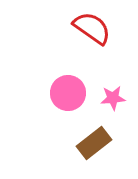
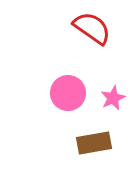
pink star: rotated 20 degrees counterclockwise
brown rectangle: rotated 28 degrees clockwise
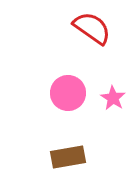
pink star: rotated 15 degrees counterclockwise
brown rectangle: moved 26 px left, 14 px down
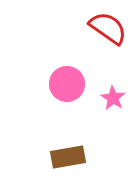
red semicircle: moved 16 px right
pink circle: moved 1 px left, 9 px up
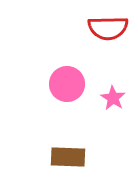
red semicircle: rotated 144 degrees clockwise
brown rectangle: rotated 12 degrees clockwise
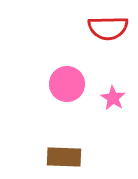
brown rectangle: moved 4 px left
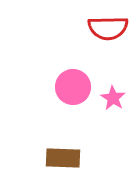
pink circle: moved 6 px right, 3 px down
brown rectangle: moved 1 px left, 1 px down
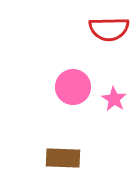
red semicircle: moved 1 px right, 1 px down
pink star: moved 1 px right, 1 px down
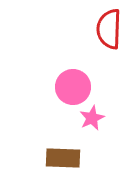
red semicircle: rotated 93 degrees clockwise
pink star: moved 22 px left, 19 px down; rotated 15 degrees clockwise
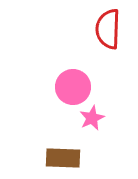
red semicircle: moved 1 px left
